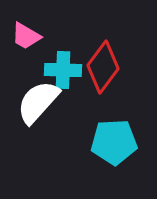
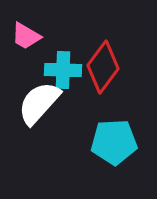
white semicircle: moved 1 px right, 1 px down
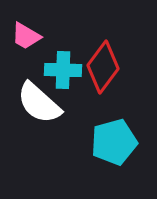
white semicircle: rotated 90 degrees counterclockwise
cyan pentagon: rotated 12 degrees counterclockwise
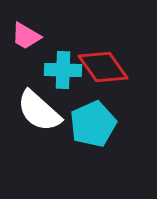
red diamond: rotated 72 degrees counterclockwise
white semicircle: moved 8 px down
cyan pentagon: moved 21 px left, 18 px up; rotated 9 degrees counterclockwise
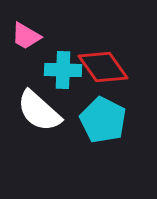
cyan pentagon: moved 10 px right, 4 px up; rotated 21 degrees counterclockwise
